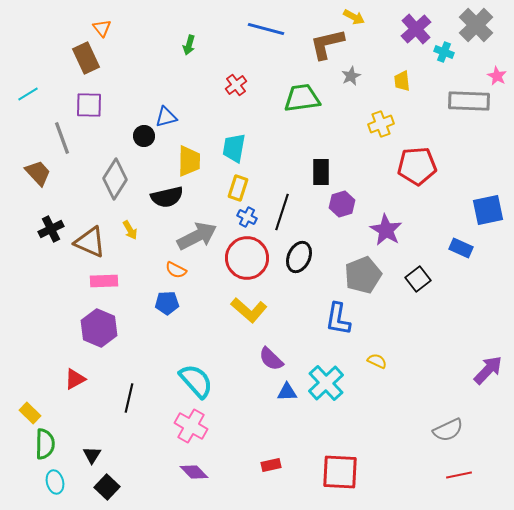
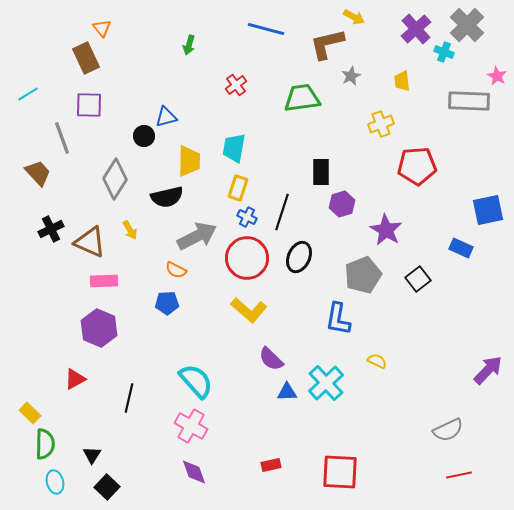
gray cross at (476, 25): moved 9 px left
purple diamond at (194, 472): rotated 24 degrees clockwise
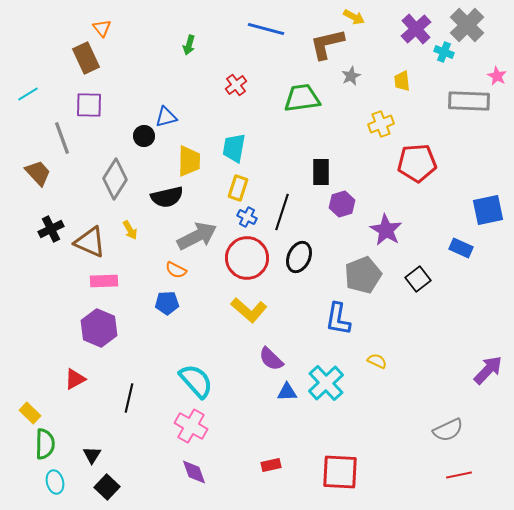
red pentagon at (417, 166): moved 3 px up
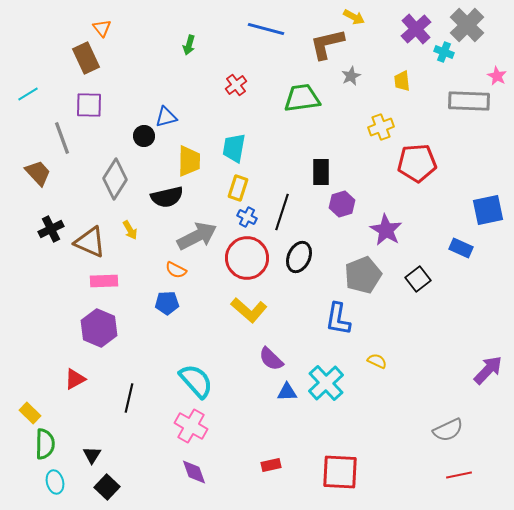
yellow cross at (381, 124): moved 3 px down
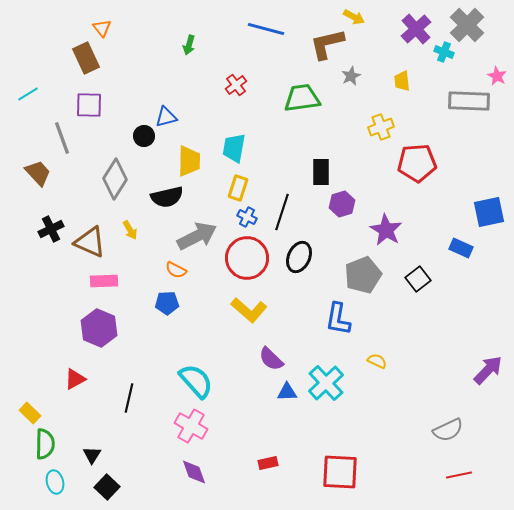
blue square at (488, 210): moved 1 px right, 2 px down
red rectangle at (271, 465): moved 3 px left, 2 px up
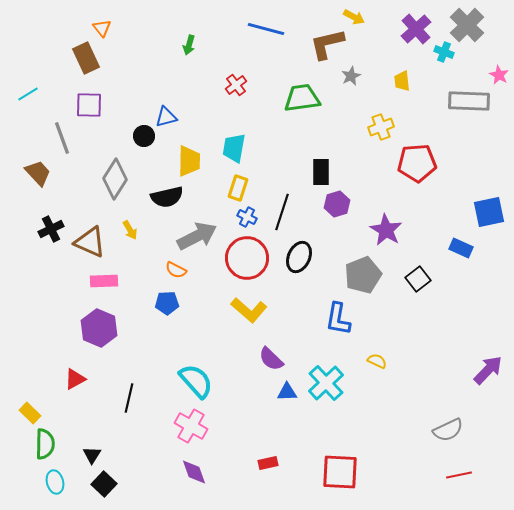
pink star at (497, 76): moved 2 px right, 1 px up
purple hexagon at (342, 204): moved 5 px left
black square at (107, 487): moved 3 px left, 3 px up
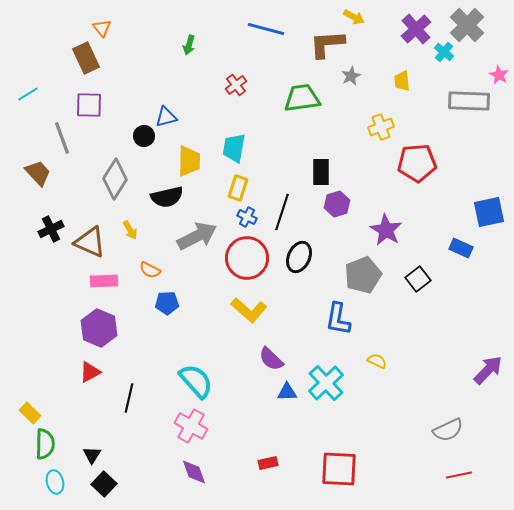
brown L-shape at (327, 44): rotated 9 degrees clockwise
cyan cross at (444, 52): rotated 18 degrees clockwise
orange semicircle at (176, 270): moved 26 px left
red triangle at (75, 379): moved 15 px right, 7 px up
red square at (340, 472): moved 1 px left, 3 px up
